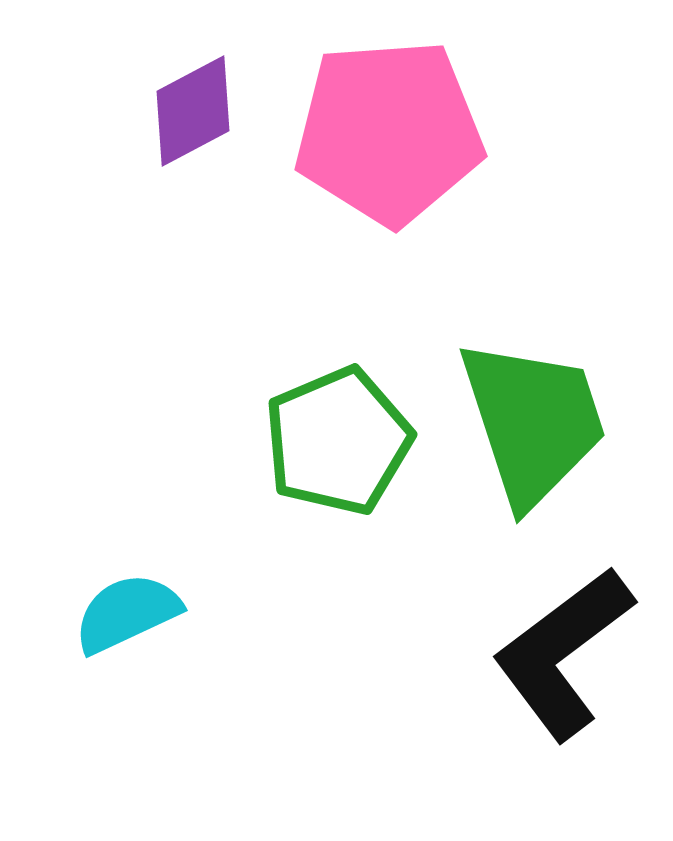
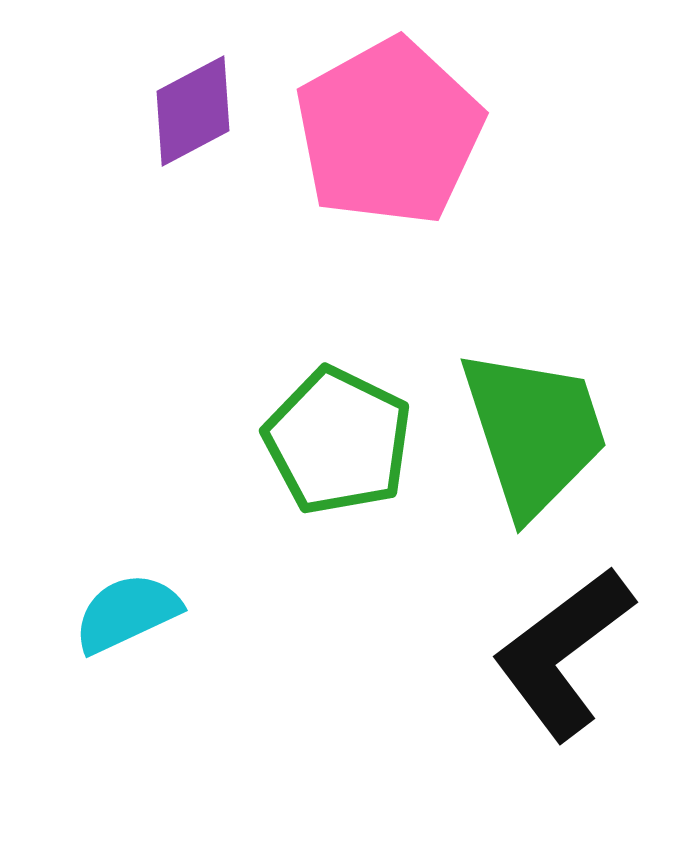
pink pentagon: rotated 25 degrees counterclockwise
green trapezoid: moved 1 px right, 10 px down
green pentagon: rotated 23 degrees counterclockwise
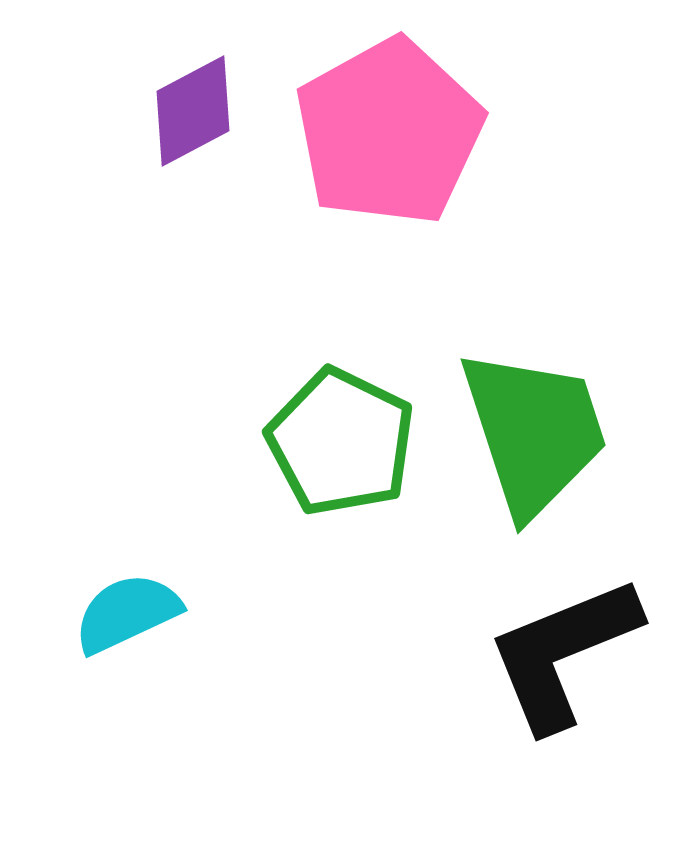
green pentagon: moved 3 px right, 1 px down
black L-shape: rotated 15 degrees clockwise
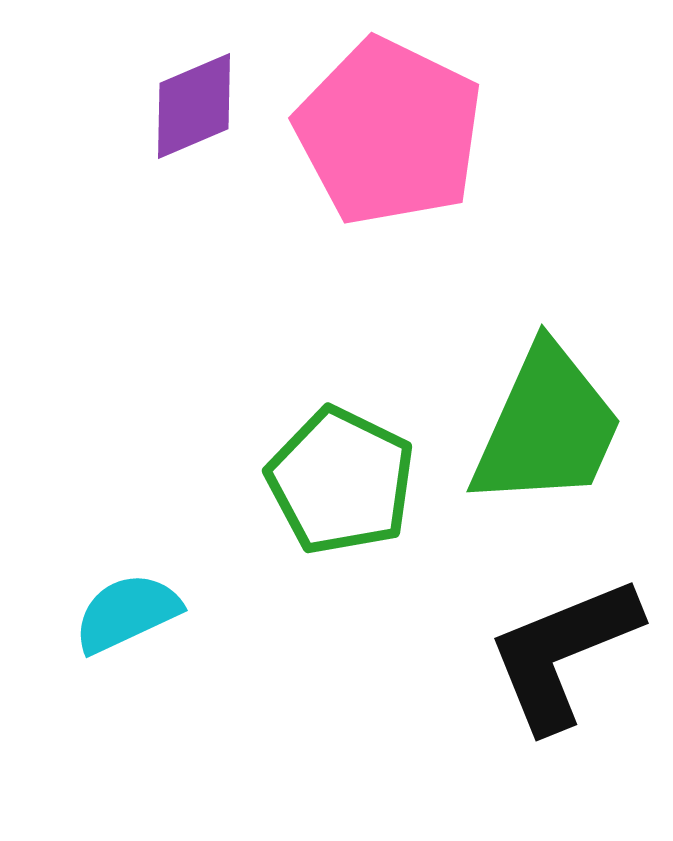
purple diamond: moved 1 px right, 5 px up; rotated 5 degrees clockwise
pink pentagon: rotated 17 degrees counterclockwise
green trapezoid: moved 13 px right, 5 px up; rotated 42 degrees clockwise
green pentagon: moved 39 px down
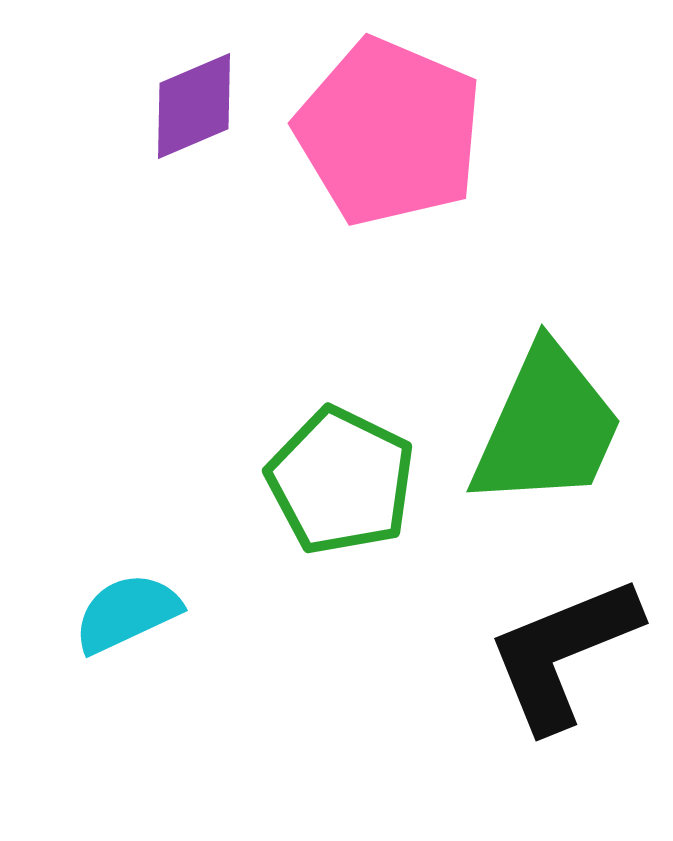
pink pentagon: rotated 3 degrees counterclockwise
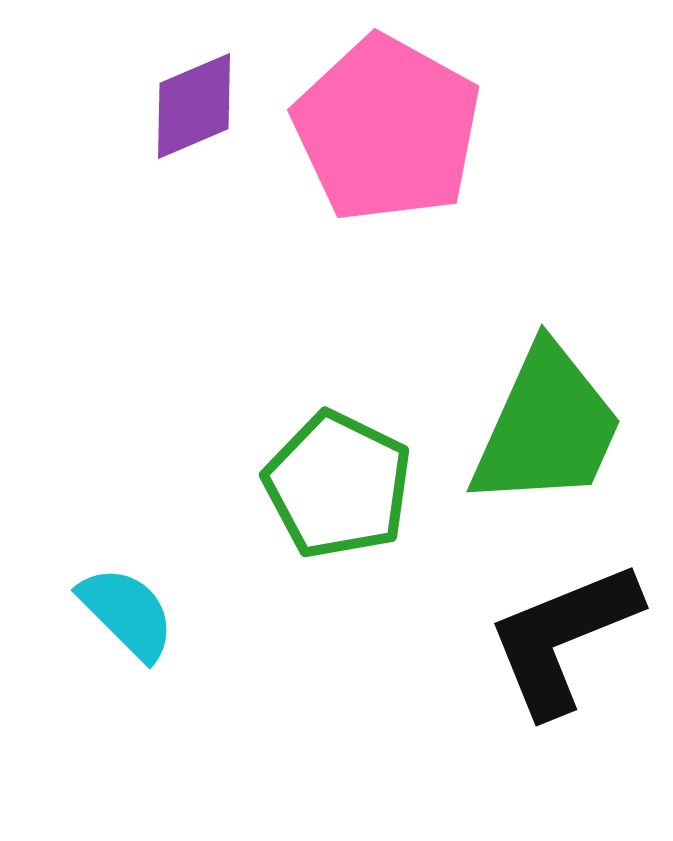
pink pentagon: moved 2 px left, 3 px up; rotated 6 degrees clockwise
green pentagon: moved 3 px left, 4 px down
cyan semicircle: rotated 70 degrees clockwise
black L-shape: moved 15 px up
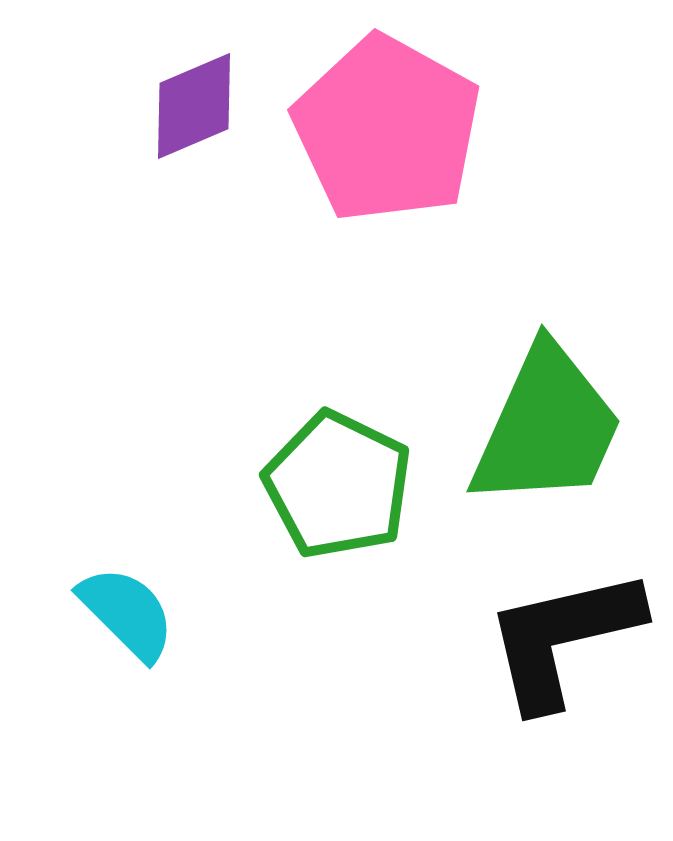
black L-shape: rotated 9 degrees clockwise
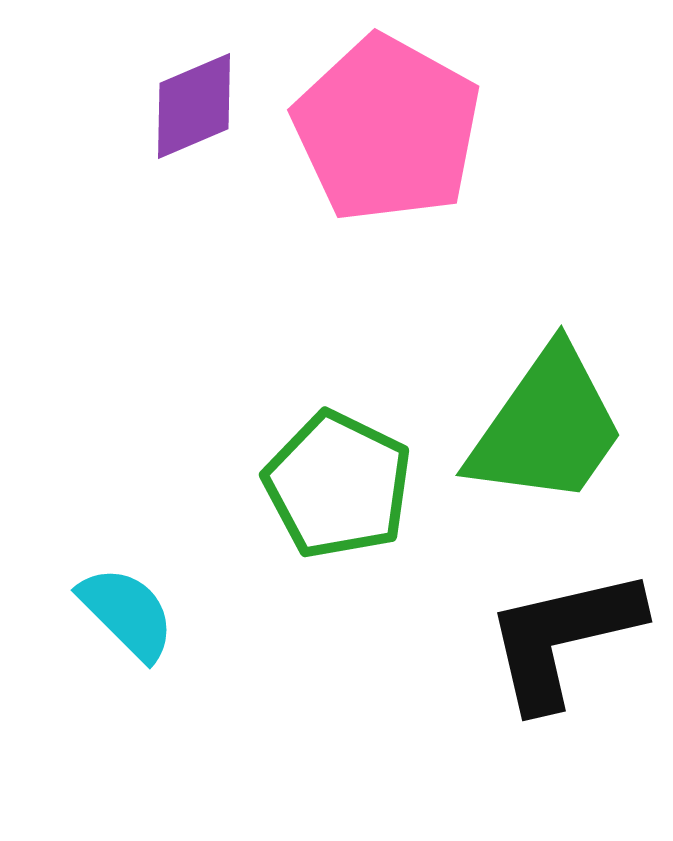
green trapezoid: rotated 11 degrees clockwise
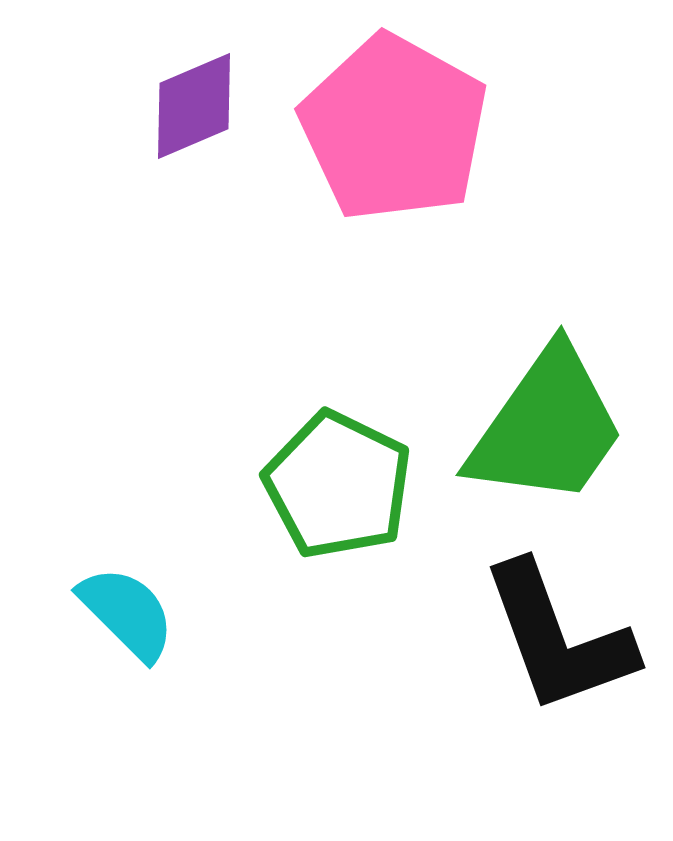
pink pentagon: moved 7 px right, 1 px up
black L-shape: moved 5 px left; rotated 97 degrees counterclockwise
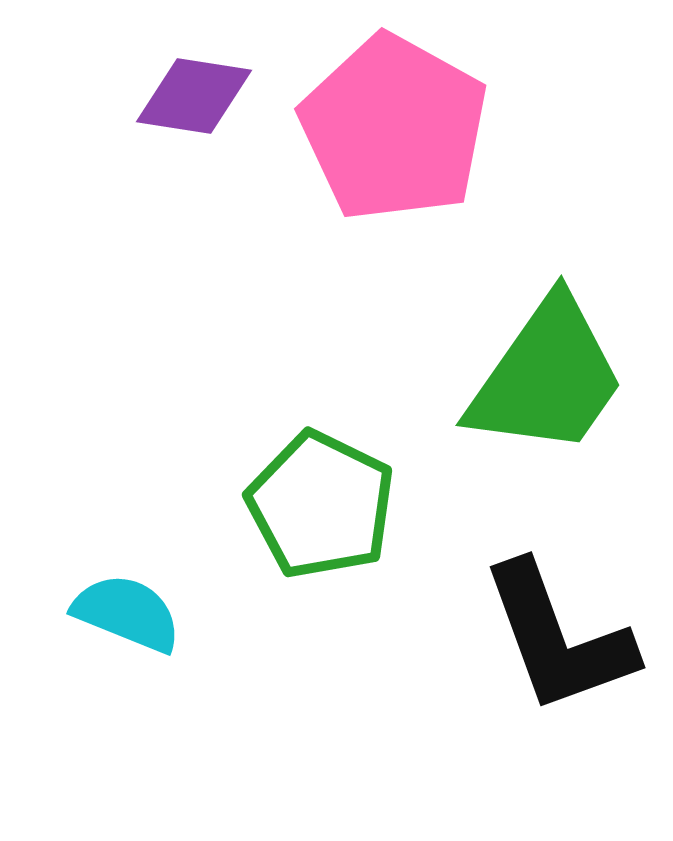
purple diamond: moved 10 px up; rotated 32 degrees clockwise
green trapezoid: moved 50 px up
green pentagon: moved 17 px left, 20 px down
cyan semicircle: rotated 23 degrees counterclockwise
